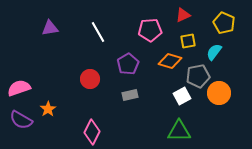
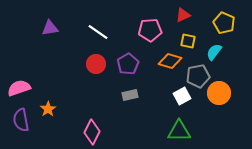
white line: rotated 25 degrees counterclockwise
yellow square: rotated 21 degrees clockwise
red circle: moved 6 px right, 15 px up
purple semicircle: rotated 50 degrees clockwise
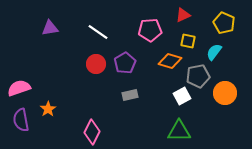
purple pentagon: moved 3 px left, 1 px up
orange circle: moved 6 px right
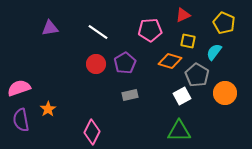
gray pentagon: moved 1 px left, 1 px up; rotated 30 degrees counterclockwise
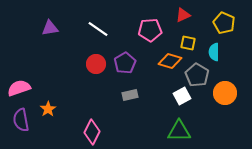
white line: moved 3 px up
yellow square: moved 2 px down
cyan semicircle: rotated 36 degrees counterclockwise
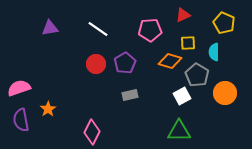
yellow square: rotated 14 degrees counterclockwise
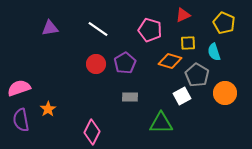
pink pentagon: rotated 20 degrees clockwise
cyan semicircle: rotated 18 degrees counterclockwise
gray rectangle: moved 2 px down; rotated 14 degrees clockwise
green triangle: moved 18 px left, 8 px up
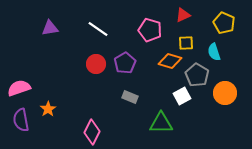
yellow square: moved 2 px left
gray rectangle: rotated 21 degrees clockwise
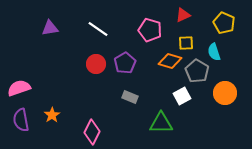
gray pentagon: moved 4 px up
orange star: moved 4 px right, 6 px down
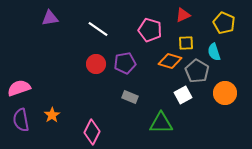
purple triangle: moved 10 px up
purple pentagon: rotated 20 degrees clockwise
white square: moved 1 px right, 1 px up
